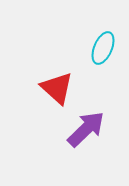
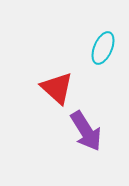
purple arrow: moved 2 px down; rotated 102 degrees clockwise
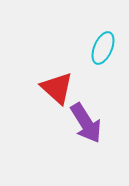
purple arrow: moved 8 px up
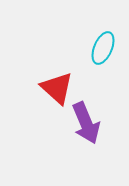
purple arrow: rotated 9 degrees clockwise
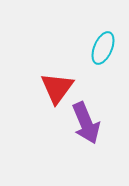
red triangle: rotated 24 degrees clockwise
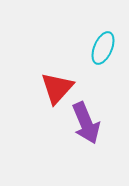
red triangle: rotated 6 degrees clockwise
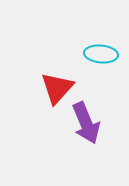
cyan ellipse: moved 2 px left, 6 px down; rotated 72 degrees clockwise
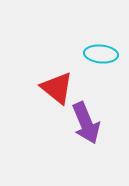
red triangle: rotated 33 degrees counterclockwise
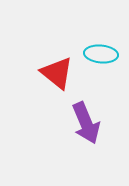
red triangle: moved 15 px up
